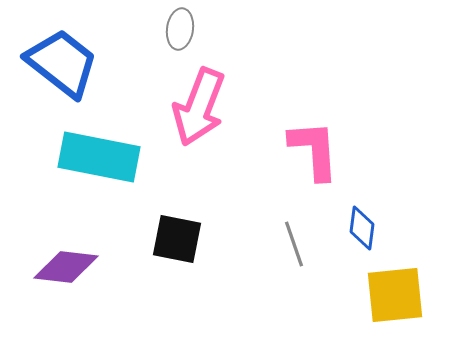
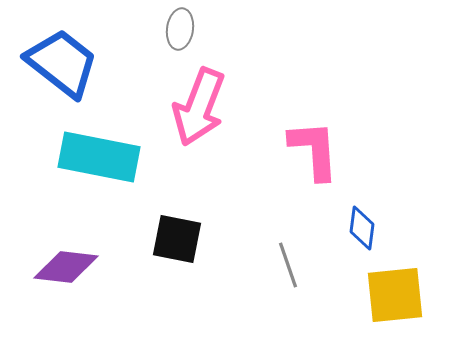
gray line: moved 6 px left, 21 px down
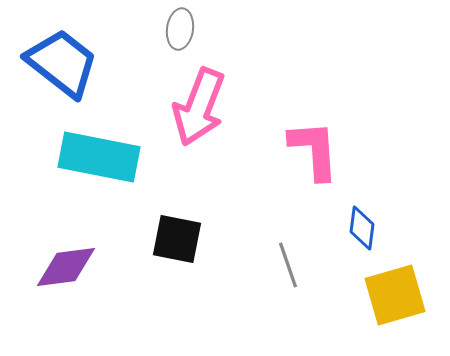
purple diamond: rotated 14 degrees counterclockwise
yellow square: rotated 10 degrees counterclockwise
